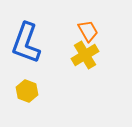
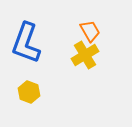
orange trapezoid: moved 2 px right
yellow hexagon: moved 2 px right, 1 px down
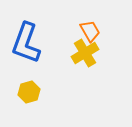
yellow cross: moved 2 px up
yellow hexagon: rotated 25 degrees clockwise
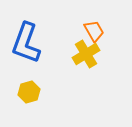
orange trapezoid: moved 4 px right
yellow cross: moved 1 px right, 1 px down
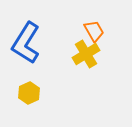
blue L-shape: rotated 12 degrees clockwise
yellow hexagon: moved 1 px down; rotated 10 degrees counterclockwise
